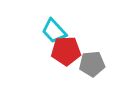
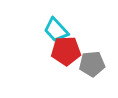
cyan trapezoid: moved 2 px right, 1 px up
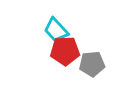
red pentagon: moved 1 px left
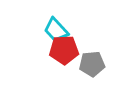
red pentagon: moved 1 px left, 1 px up
